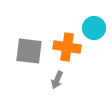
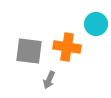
cyan circle: moved 2 px right, 4 px up
gray arrow: moved 8 px left
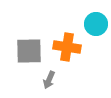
gray square: rotated 8 degrees counterclockwise
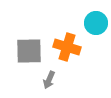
cyan circle: moved 1 px up
orange cross: rotated 8 degrees clockwise
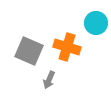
gray square: rotated 24 degrees clockwise
